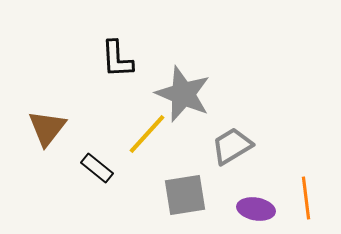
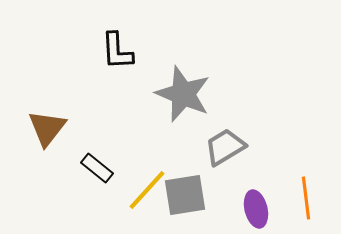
black L-shape: moved 8 px up
yellow line: moved 56 px down
gray trapezoid: moved 7 px left, 1 px down
purple ellipse: rotated 66 degrees clockwise
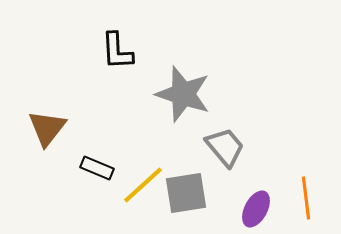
gray star: rotated 4 degrees counterclockwise
gray trapezoid: rotated 81 degrees clockwise
black rectangle: rotated 16 degrees counterclockwise
yellow line: moved 4 px left, 5 px up; rotated 6 degrees clockwise
gray square: moved 1 px right, 2 px up
purple ellipse: rotated 42 degrees clockwise
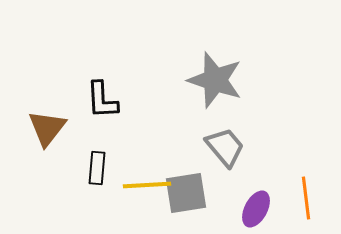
black L-shape: moved 15 px left, 49 px down
gray star: moved 32 px right, 14 px up
black rectangle: rotated 72 degrees clockwise
yellow line: moved 4 px right; rotated 39 degrees clockwise
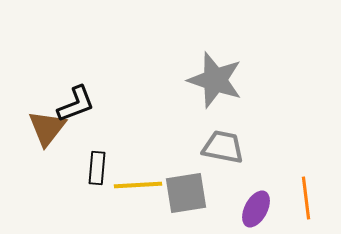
black L-shape: moved 26 px left, 4 px down; rotated 108 degrees counterclockwise
gray trapezoid: moved 2 px left; rotated 39 degrees counterclockwise
yellow line: moved 9 px left
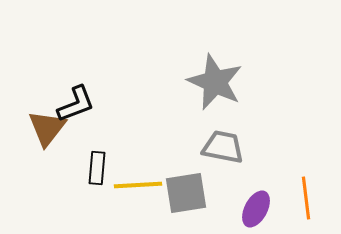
gray star: moved 2 px down; rotated 6 degrees clockwise
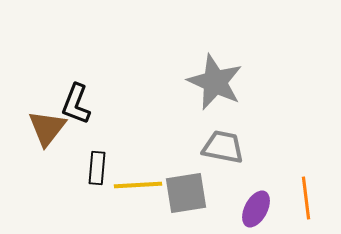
black L-shape: rotated 132 degrees clockwise
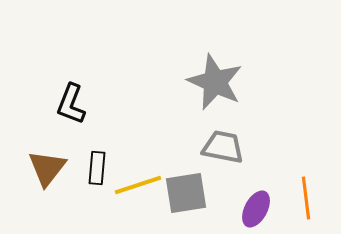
black L-shape: moved 5 px left
brown triangle: moved 40 px down
yellow line: rotated 15 degrees counterclockwise
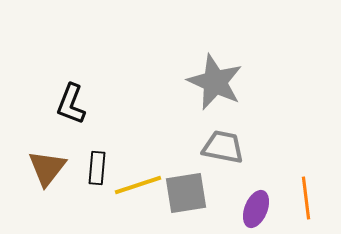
purple ellipse: rotated 6 degrees counterclockwise
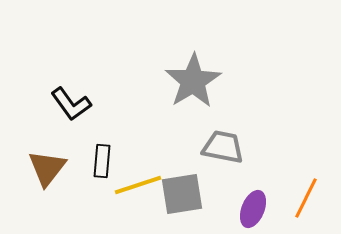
gray star: moved 22 px left, 1 px up; rotated 16 degrees clockwise
black L-shape: rotated 57 degrees counterclockwise
black rectangle: moved 5 px right, 7 px up
gray square: moved 4 px left, 1 px down
orange line: rotated 33 degrees clockwise
purple ellipse: moved 3 px left
